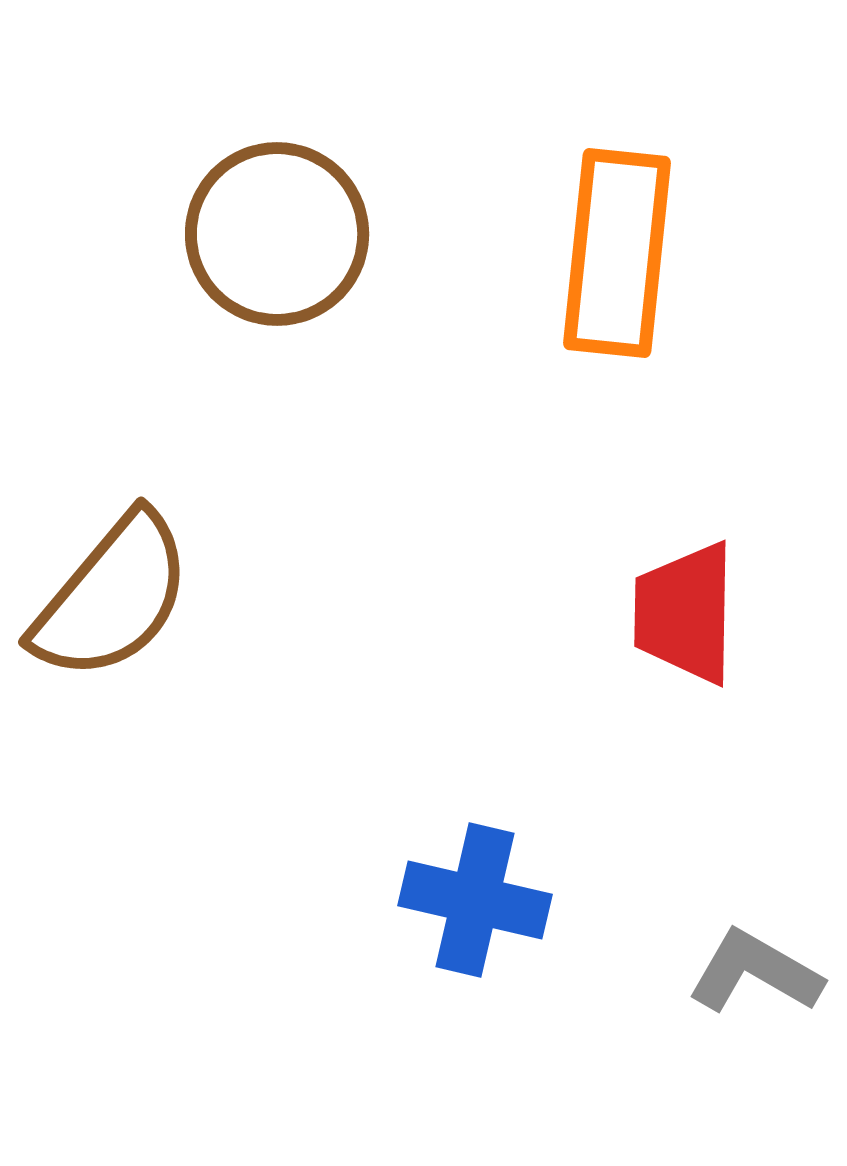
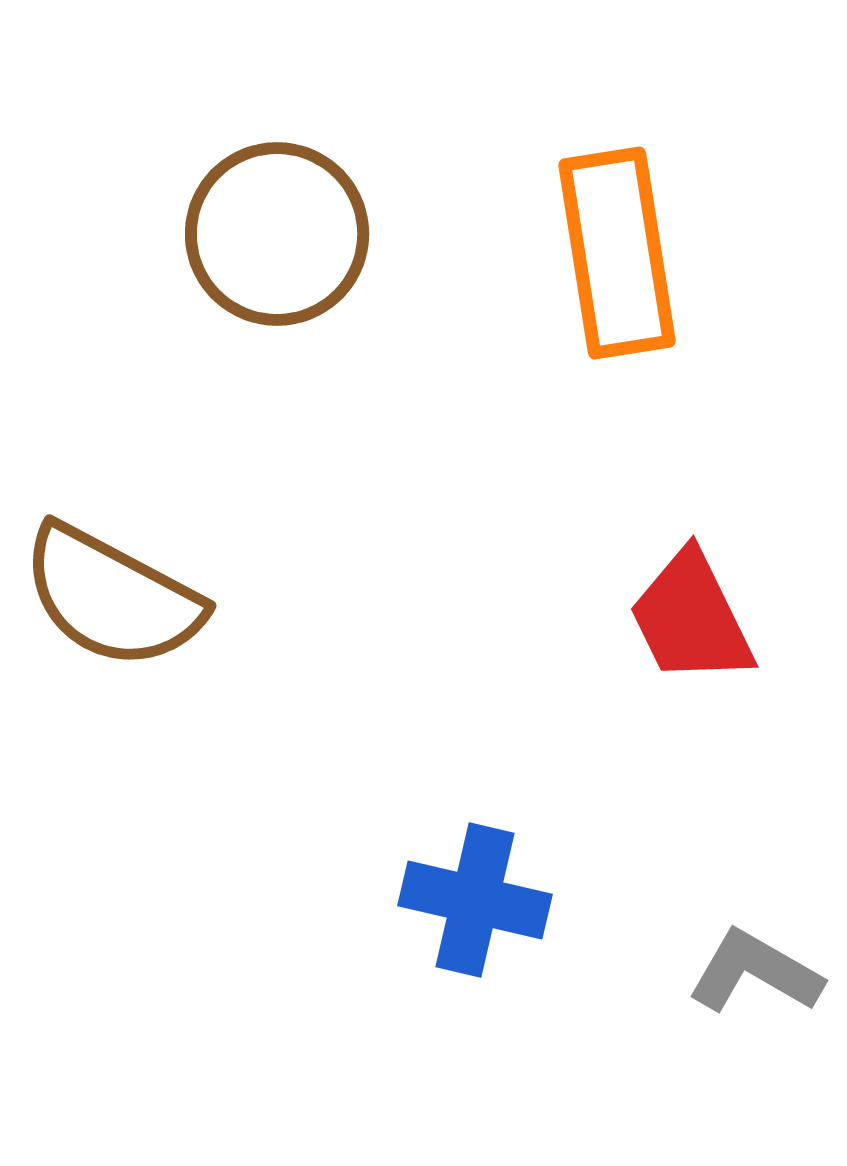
orange rectangle: rotated 15 degrees counterclockwise
brown semicircle: rotated 78 degrees clockwise
red trapezoid: moved 6 px right, 5 px down; rotated 27 degrees counterclockwise
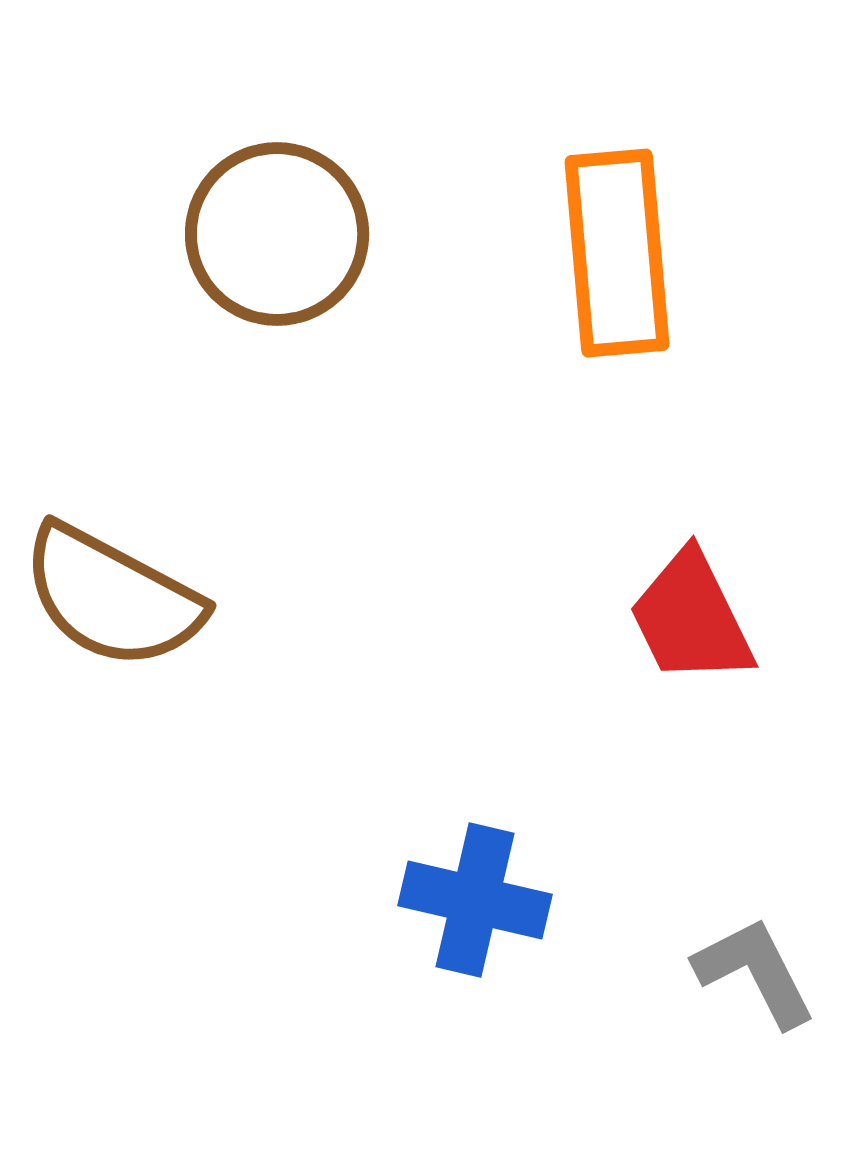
orange rectangle: rotated 4 degrees clockwise
gray L-shape: rotated 33 degrees clockwise
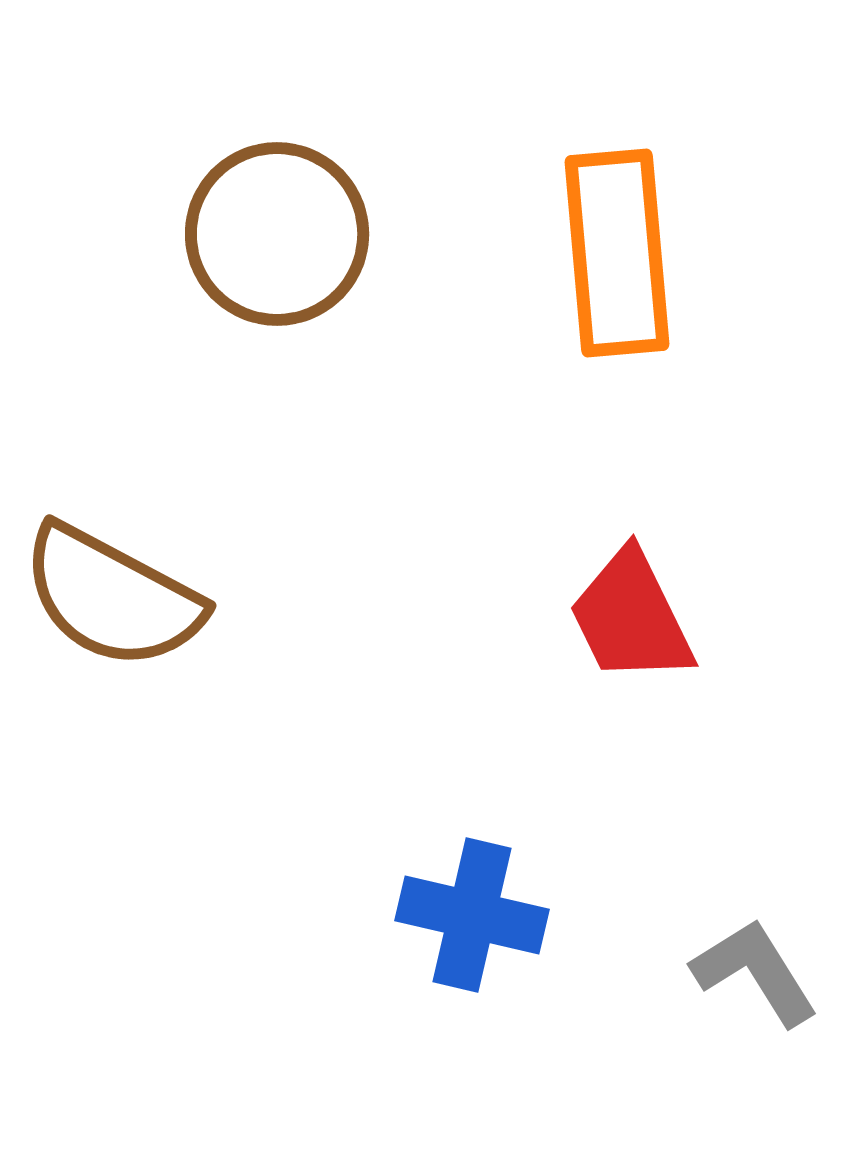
red trapezoid: moved 60 px left, 1 px up
blue cross: moved 3 px left, 15 px down
gray L-shape: rotated 5 degrees counterclockwise
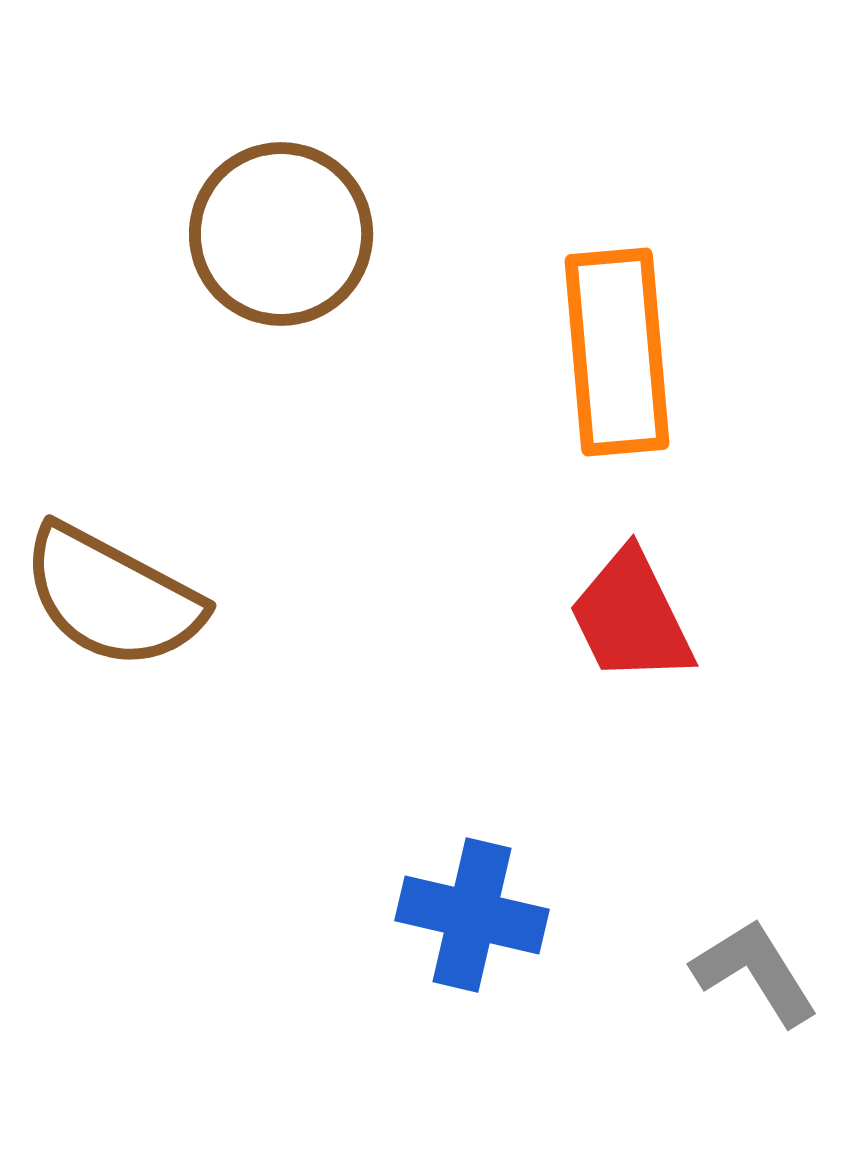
brown circle: moved 4 px right
orange rectangle: moved 99 px down
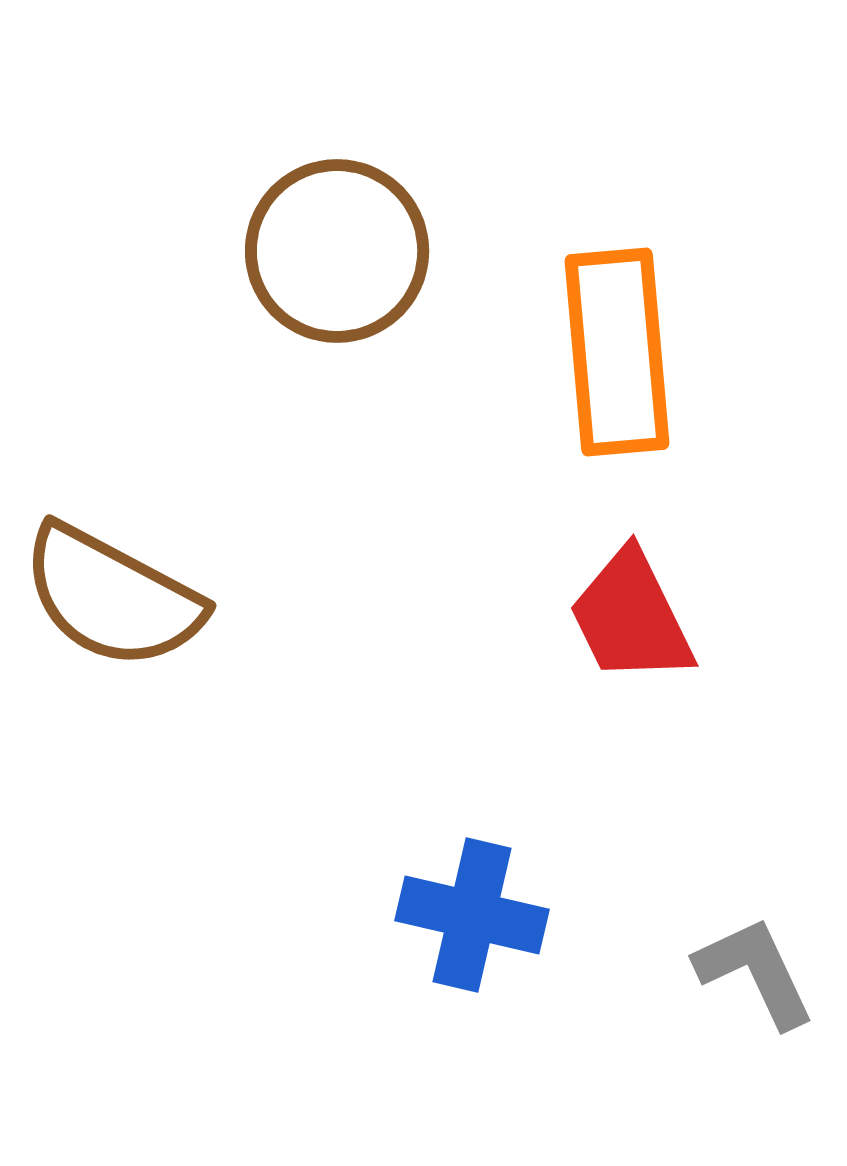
brown circle: moved 56 px right, 17 px down
gray L-shape: rotated 7 degrees clockwise
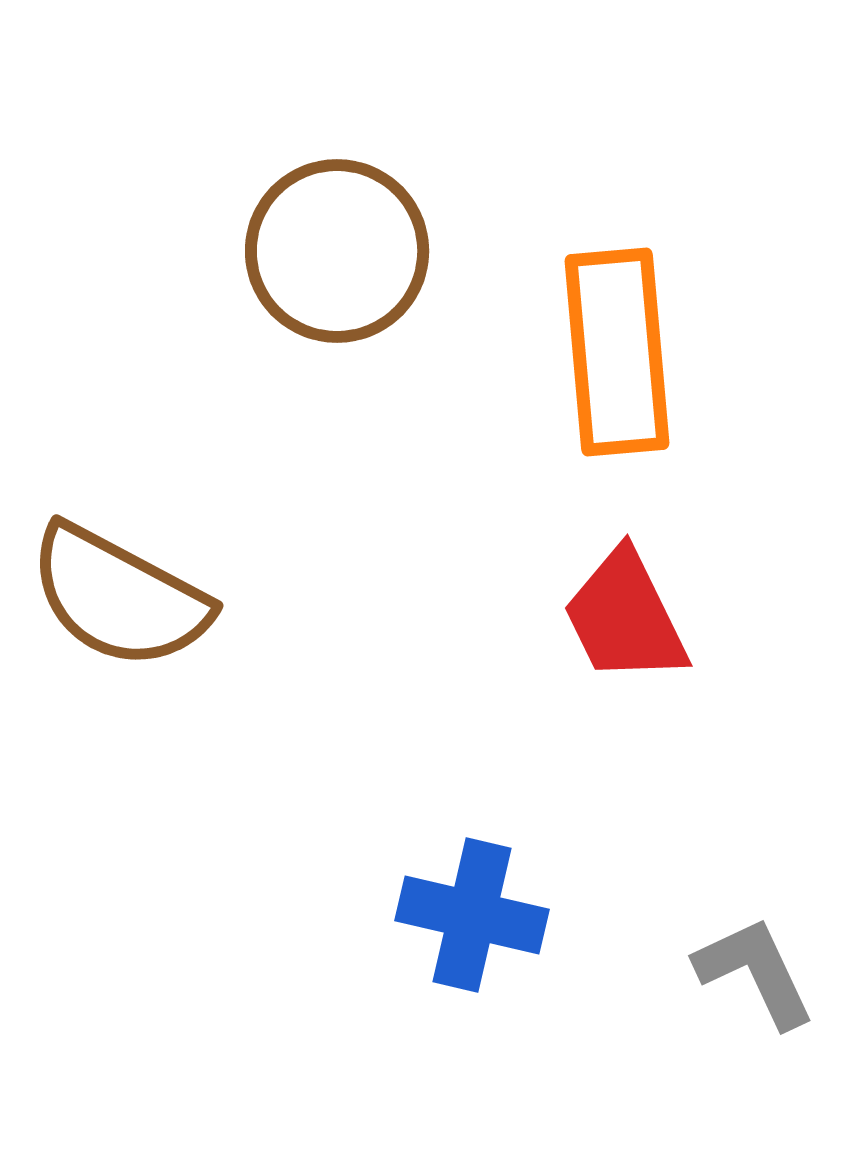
brown semicircle: moved 7 px right
red trapezoid: moved 6 px left
